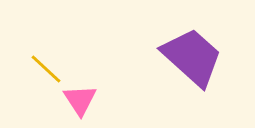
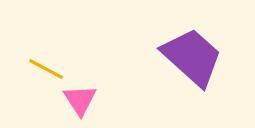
yellow line: rotated 15 degrees counterclockwise
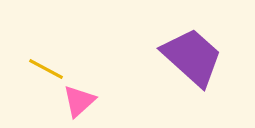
pink triangle: moved 1 px left, 1 px down; rotated 21 degrees clockwise
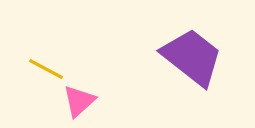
purple trapezoid: rotated 4 degrees counterclockwise
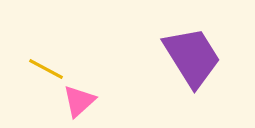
purple trapezoid: rotated 20 degrees clockwise
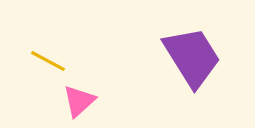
yellow line: moved 2 px right, 8 px up
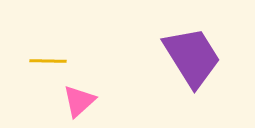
yellow line: rotated 27 degrees counterclockwise
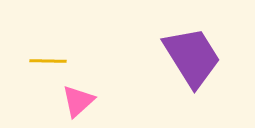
pink triangle: moved 1 px left
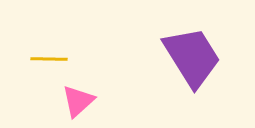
yellow line: moved 1 px right, 2 px up
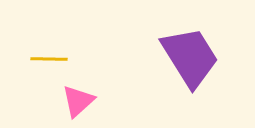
purple trapezoid: moved 2 px left
